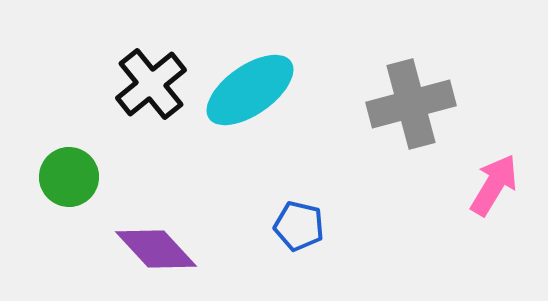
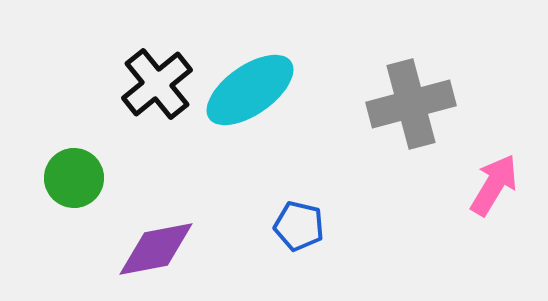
black cross: moved 6 px right
green circle: moved 5 px right, 1 px down
purple diamond: rotated 58 degrees counterclockwise
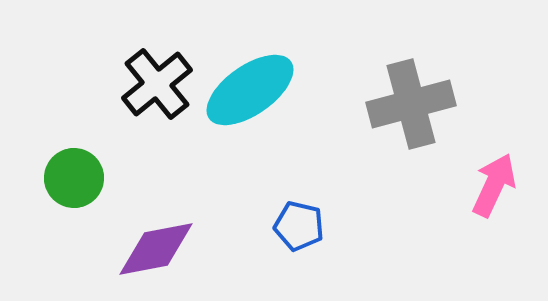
pink arrow: rotated 6 degrees counterclockwise
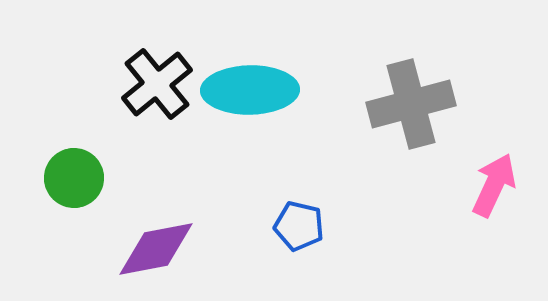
cyan ellipse: rotated 34 degrees clockwise
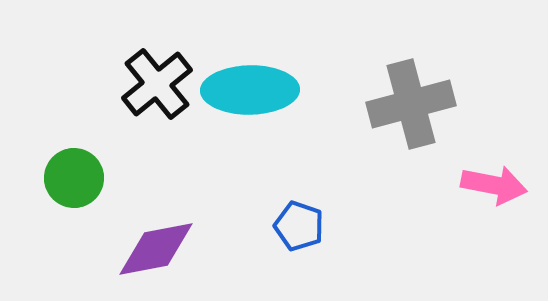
pink arrow: rotated 76 degrees clockwise
blue pentagon: rotated 6 degrees clockwise
